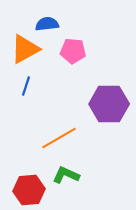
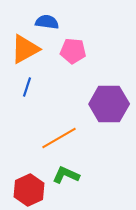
blue semicircle: moved 2 px up; rotated 15 degrees clockwise
blue line: moved 1 px right, 1 px down
red hexagon: rotated 20 degrees counterclockwise
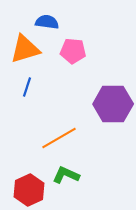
orange triangle: rotated 12 degrees clockwise
purple hexagon: moved 4 px right
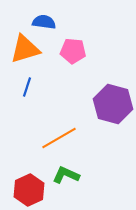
blue semicircle: moved 3 px left
purple hexagon: rotated 15 degrees clockwise
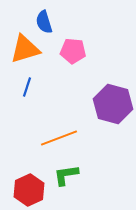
blue semicircle: rotated 115 degrees counterclockwise
orange line: rotated 9 degrees clockwise
green L-shape: rotated 32 degrees counterclockwise
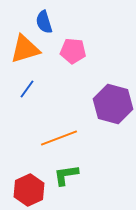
blue line: moved 2 px down; rotated 18 degrees clockwise
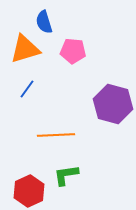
orange line: moved 3 px left, 3 px up; rotated 18 degrees clockwise
red hexagon: moved 1 px down
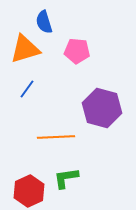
pink pentagon: moved 4 px right
purple hexagon: moved 11 px left, 4 px down
orange line: moved 2 px down
green L-shape: moved 3 px down
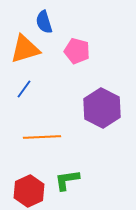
pink pentagon: rotated 10 degrees clockwise
blue line: moved 3 px left
purple hexagon: rotated 12 degrees clockwise
orange line: moved 14 px left
green L-shape: moved 1 px right, 2 px down
